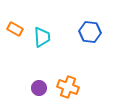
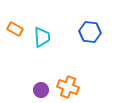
purple circle: moved 2 px right, 2 px down
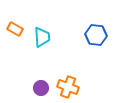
blue hexagon: moved 6 px right, 3 px down
purple circle: moved 2 px up
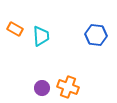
cyan trapezoid: moved 1 px left, 1 px up
purple circle: moved 1 px right
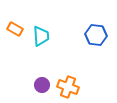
purple circle: moved 3 px up
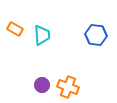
cyan trapezoid: moved 1 px right, 1 px up
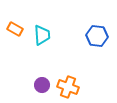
blue hexagon: moved 1 px right, 1 px down
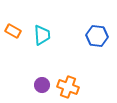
orange rectangle: moved 2 px left, 2 px down
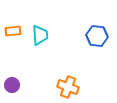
orange rectangle: rotated 35 degrees counterclockwise
cyan trapezoid: moved 2 px left
purple circle: moved 30 px left
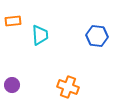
orange rectangle: moved 10 px up
